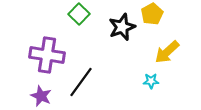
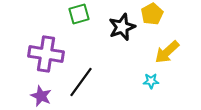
green square: rotated 30 degrees clockwise
purple cross: moved 1 px left, 1 px up
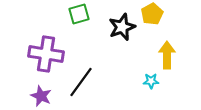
yellow arrow: moved 3 px down; rotated 132 degrees clockwise
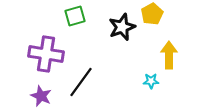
green square: moved 4 px left, 2 px down
yellow arrow: moved 2 px right
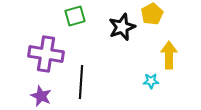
black line: rotated 32 degrees counterclockwise
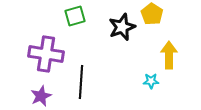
yellow pentagon: rotated 10 degrees counterclockwise
purple star: rotated 25 degrees clockwise
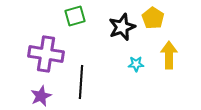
yellow pentagon: moved 1 px right, 4 px down
cyan star: moved 15 px left, 17 px up
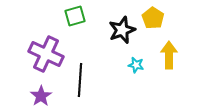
black star: moved 3 px down
purple cross: rotated 16 degrees clockwise
cyan star: moved 1 px down; rotated 14 degrees clockwise
black line: moved 1 px left, 2 px up
purple star: rotated 10 degrees counterclockwise
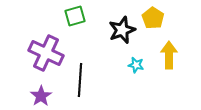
purple cross: moved 1 px up
